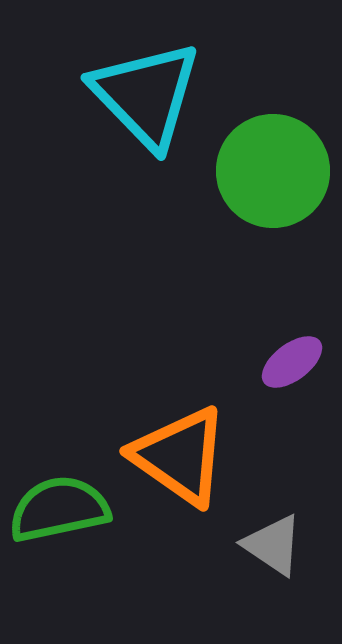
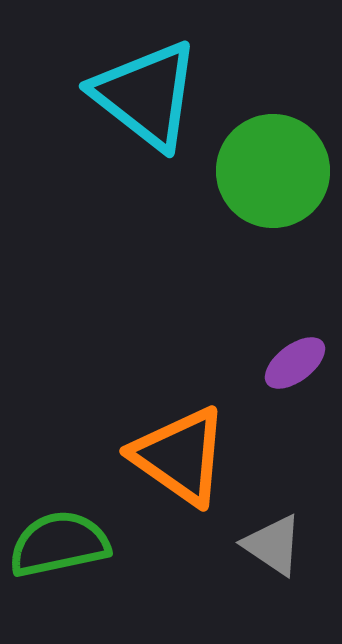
cyan triangle: rotated 8 degrees counterclockwise
purple ellipse: moved 3 px right, 1 px down
green semicircle: moved 35 px down
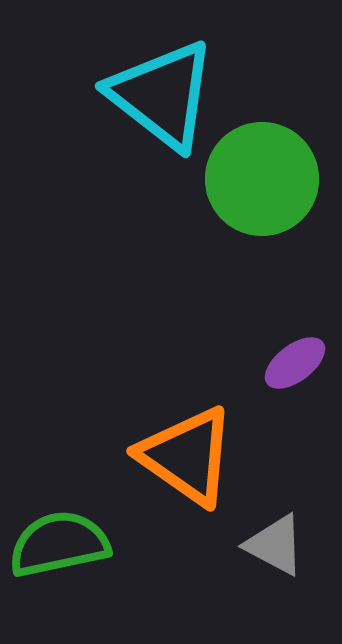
cyan triangle: moved 16 px right
green circle: moved 11 px left, 8 px down
orange triangle: moved 7 px right
gray triangle: moved 2 px right; rotated 6 degrees counterclockwise
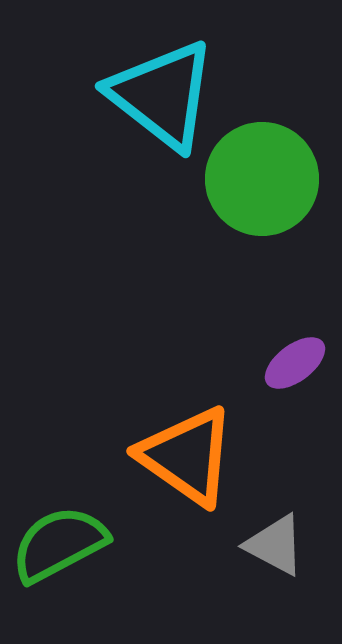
green semicircle: rotated 16 degrees counterclockwise
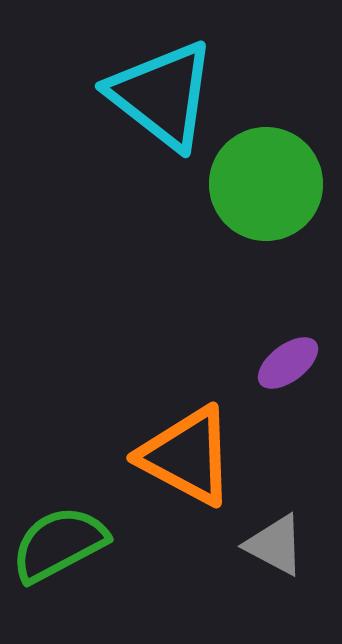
green circle: moved 4 px right, 5 px down
purple ellipse: moved 7 px left
orange triangle: rotated 7 degrees counterclockwise
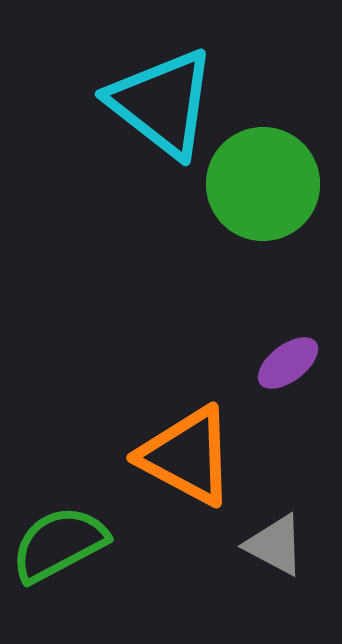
cyan triangle: moved 8 px down
green circle: moved 3 px left
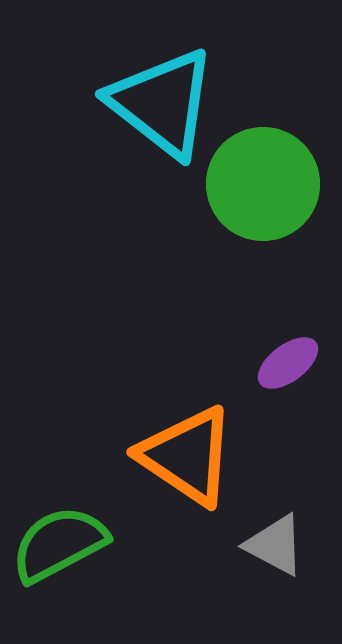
orange triangle: rotated 6 degrees clockwise
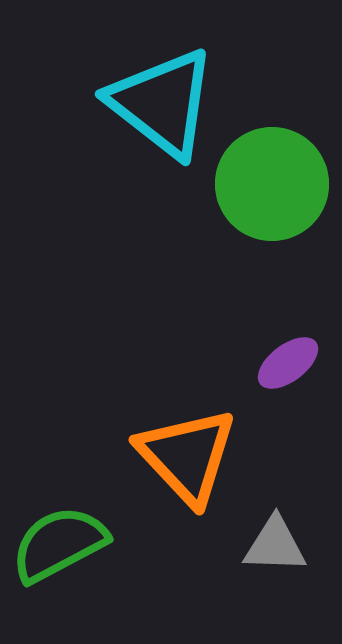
green circle: moved 9 px right
orange triangle: rotated 13 degrees clockwise
gray triangle: rotated 26 degrees counterclockwise
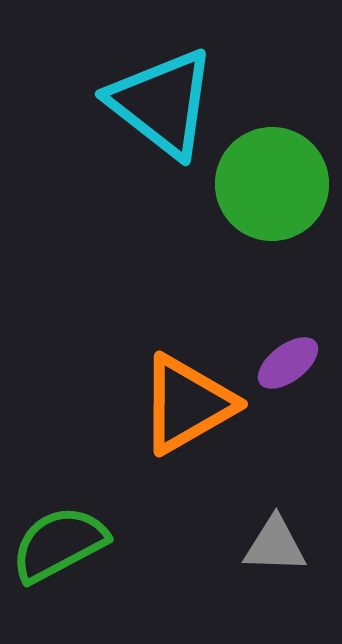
orange triangle: moved 52 px up; rotated 43 degrees clockwise
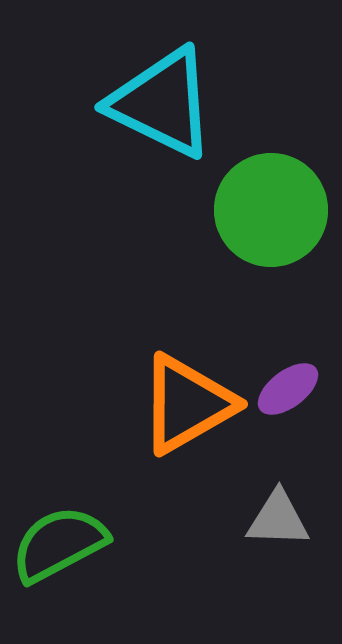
cyan triangle: rotated 12 degrees counterclockwise
green circle: moved 1 px left, 26 px down
purple ellipse: moved 26 px down
gray triangle: moved 3 px right, 26 px up
